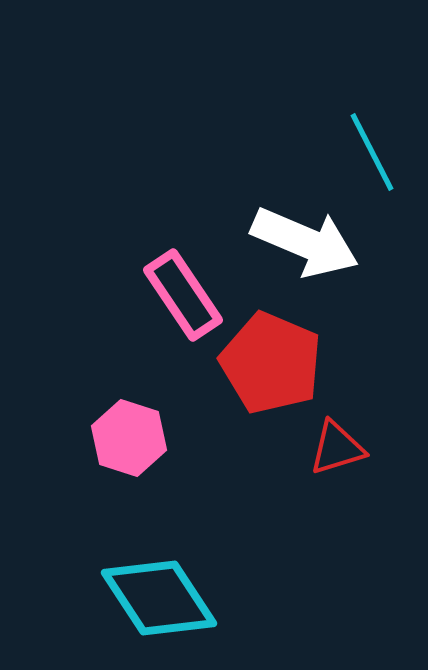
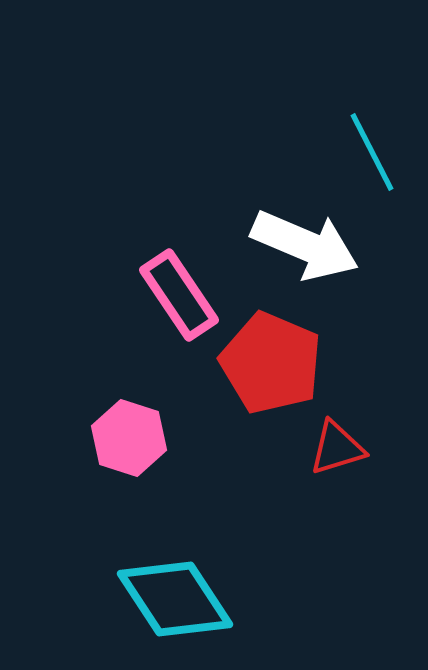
white arrow: moved 3 px down
pink rectangle: moved 4 px left
cyan diamond: moved 16 px right, 1 px down
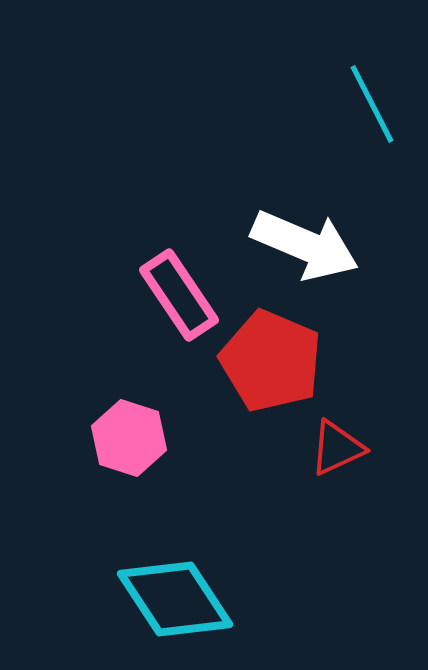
cyan line: moved 48 px up
red pentagon: moved 2 px up
red triangle: rotated 8 degrees counterclockwise
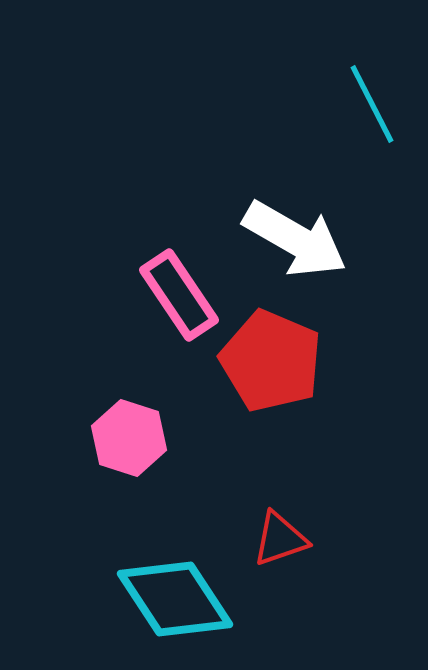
white arrow: moved 10 px left, 6 px up; rotated 7 degrees clockwise
red triangle: moved 57 px left, 91 px down; rotated 6 degrees clockwise
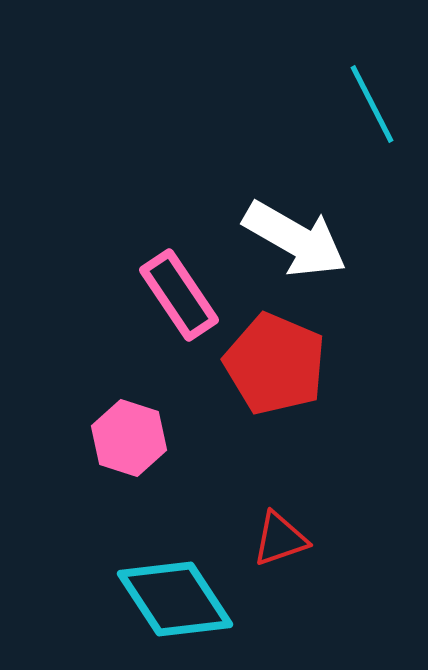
red pentagon: moved 4 px right, 3 px down
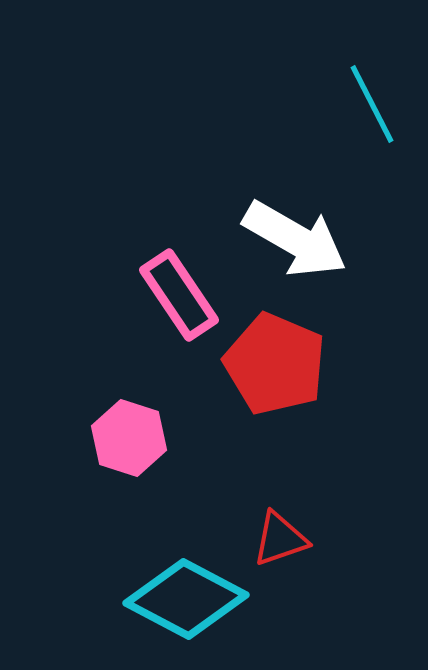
cyan diamond: moved 11 px right; rotated 29 degrees counterclockwise
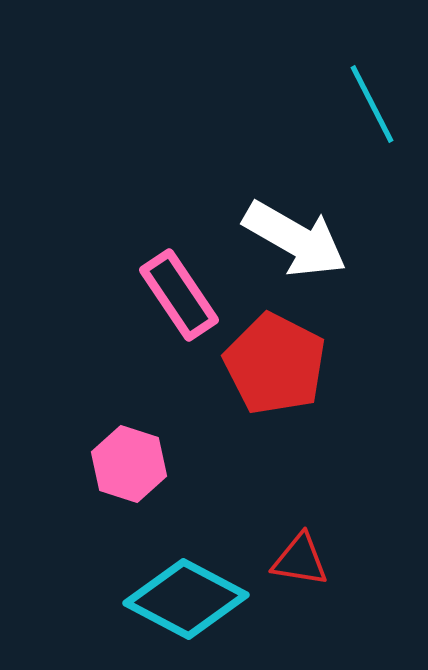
red pentagon: rotated 4 degrees clockwise
pink hexagon: moved 26 px down
red triangle: moved 20 px right, 21 px down; rotated 28 degrees clockwise
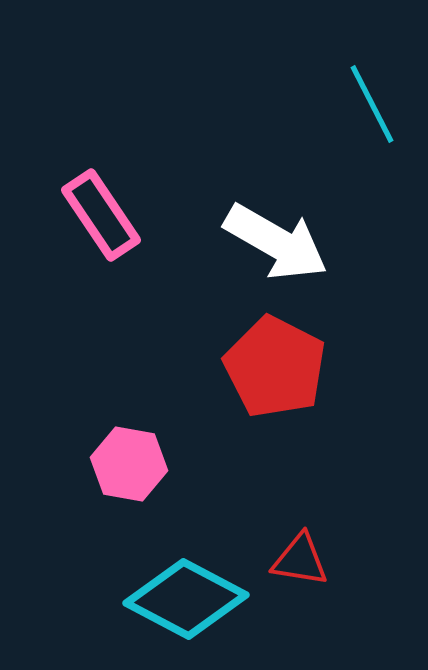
white arrow: moved 19 px left, 3 px down
pink rectangle: moved 78 px left, 80 px up
red pentagon: moved 3 px down
pink hexagon: rotated 8 degrees counterclockwise
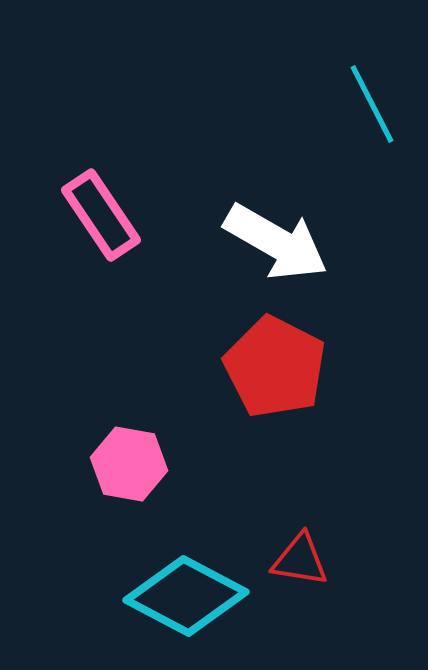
cyan diamond: moved 3 px up
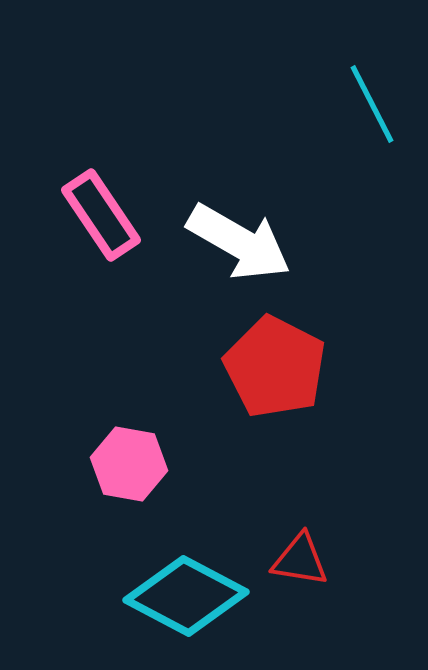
white arrow: moved 37 px left
